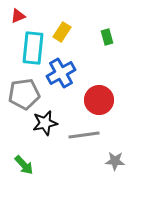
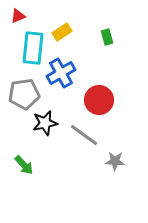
yellow rectangle: rotated 24 degrees clockwise
gray line: rotated 44 degrees clockwise
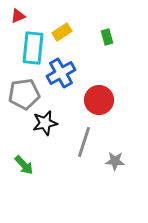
gray line: moved 7 px down; rotated 72 degrees clockwise
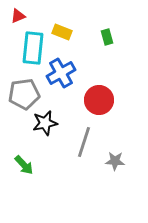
yellow rectangle: rotated 54 degrees clockwise
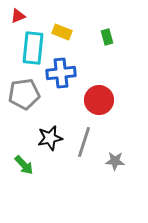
blue cross: rotated 24 degrees clockwise
black star: moved 5 px right, 15 px down
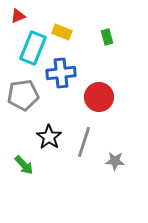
cyan rectangle: rotated 16 degrees clockwise
gray pentagon: moved 1 px left, 1 px down
red circle: moved 3 px up
black star: moved 1 px left, 1 px up; rotated 25 degrees counterclockwise
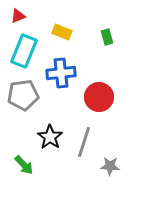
cyan rectangle: moved 9 px left, 3 px down
black star: moved 1 px right
gray star: moved 5 px left, 5 px down
